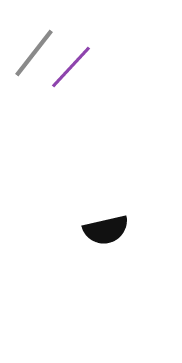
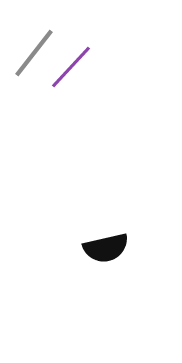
black semicircle: moved 18 px down
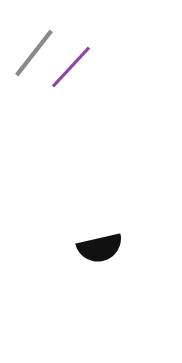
black semicircle: moved 6 px left
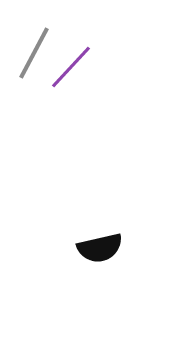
gray line: rotated 10 degrees counterclockwise
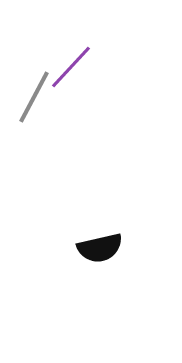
gray line: moved 44 px down
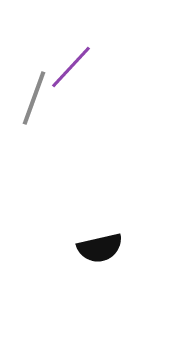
gray line: moved 1 px down; rotated 8 degrees counterclockwise
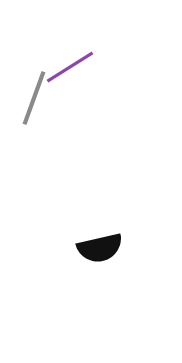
purple line: moved 1 px left; rotated 15 degrees clockwise
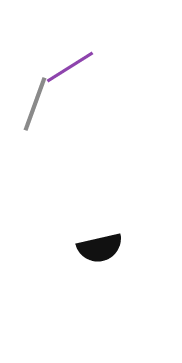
gray line: moved 1 px right, 6 px down
